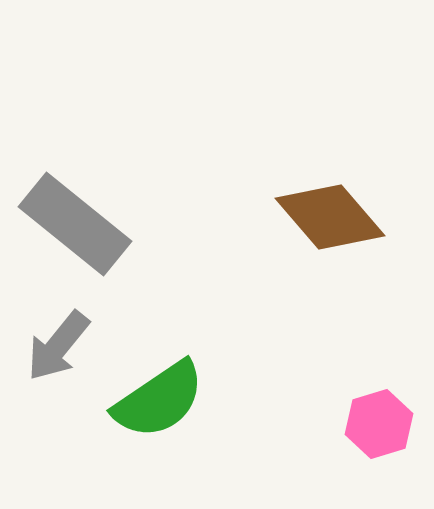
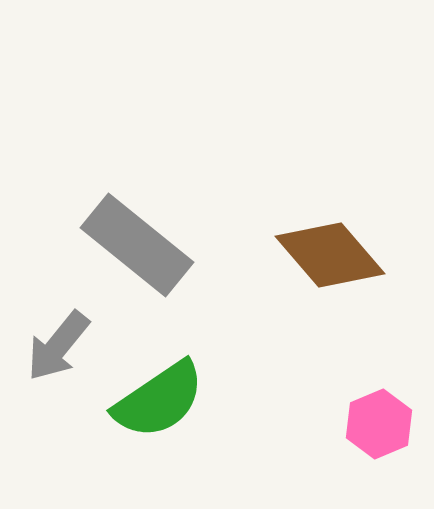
brown diamond: moved 38 px down
gray rectangle: moved 62 px right, 21 px down
pink hexagon: rotated 6 degrees counterclockwise
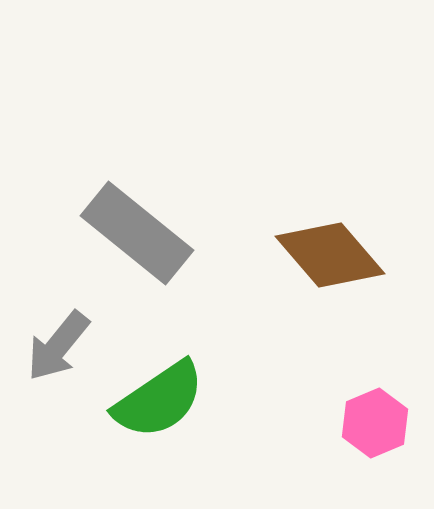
gray rectangle: moved 12 px up
pink hexagon: moved 4 px left, 1 px up
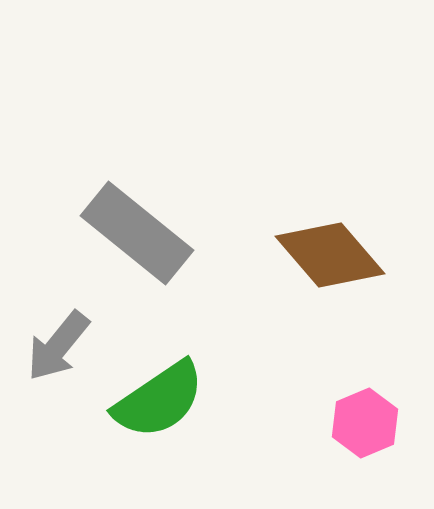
pink hexagon: moved 10 px left
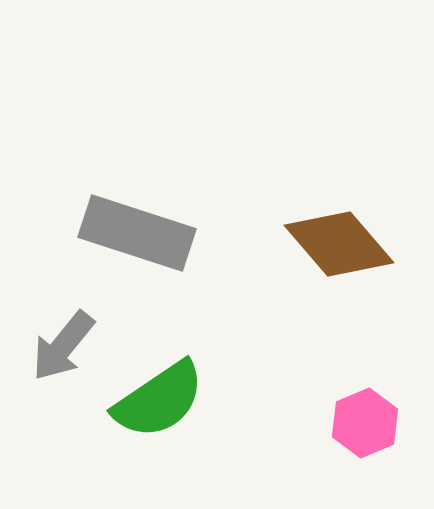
gray rectangle: rotated 21 degrees counterclockwise
brown diamond: moved 9 px right, 11 px up
gray arrow: moved 5 px right
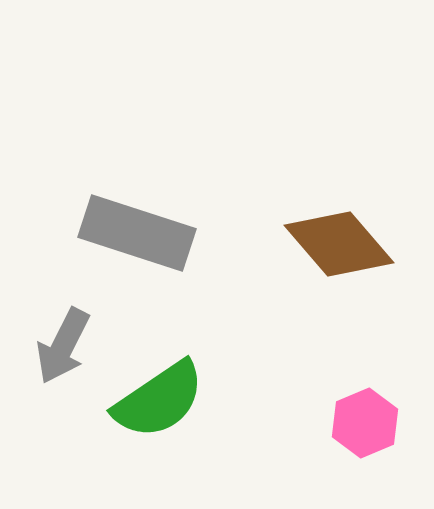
gray arrow: rotated 12 degrees counterclockwise
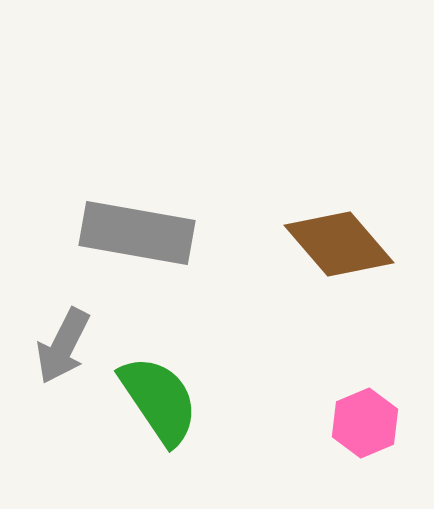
gray rectangle: rotated 8 degrees counterclockwise
green semicircle: rotated 90 degrees counterclockwise
